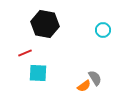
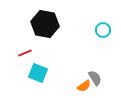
cyan square: rotated 18 degrees clockwise
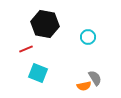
cyan circle: moved 15 px left, 7 px down
red line: moved 1 px right, 4 px up
orange semicircle: rotated 24 degrees clockwise
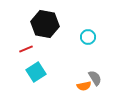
cyan square: moved 2 px left, 1 px up; rotated 36 degrees clockwise
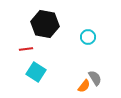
red line: rotated 16 degrees clockwise
cyan square: rotated 24 degrees counterclockwise
orange semicircle: rotated 40 degrees counterclockwise
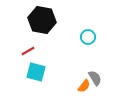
black hexagon: moved 3 px left, 4 px up
red line: moved 2 px right, 2 px down; rotated 24 degrees counterclockwise
cyan square: rotated 18 degrees counterclockwise
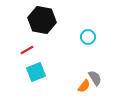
red line: moved 1 px left, 1 px up
cyan square: rotated 36 degrees counterclockwise
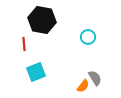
red line: moved 3 px left, 6 px up; rotated 64 degrees counterclockwise
orange semicircle: moved 1 px left
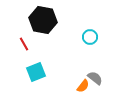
black hexagon: moved 1 px right
cyan circle: moved 2 px right
red line: rotated 24 degrees counterclockwise
gray semicircle: rotated 21 degrees counterclockwise
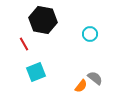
cyan circle: moved 3 px up
orange semicircle: moved 2 px left
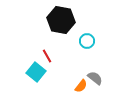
black hexagon: moved 18 px right
cyan circle: moved 3 px left, 7 px down
red line: moved 23 px right, 12 px down
cyan square: rotated 30 degrees counterclockwise
